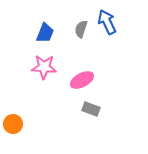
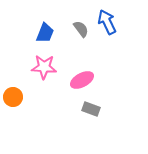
gray semicircle: rotated 126 degrees clockwise
orange circle: moved 27 px up
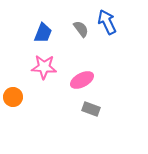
blue trapezoid: moved 2 px left
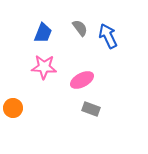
blue arrow: moved 1 px right, 14 px down
gray semicircle: moved 1 px left, 1 px up
orange circle: moved 11 px down
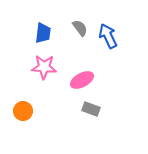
blue trapezoid: rotated 15 degrees counterclockwise
orange circle: moved 10 px right, 3 px down
